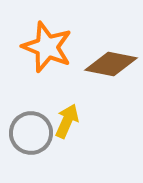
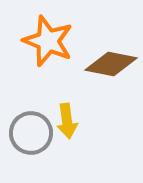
orange star: moved 1 px right, 6 px up
yellow arrow: rotated 148 degrees clockwise
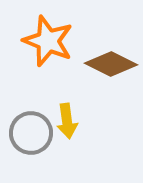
brown diamond: rotated 15 degrees clockwise
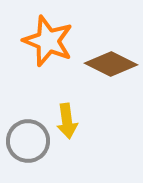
gray circle: moved 3 px left, 8 px down
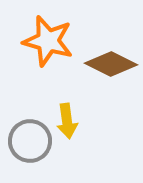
orange star: rotated 6 degrees counterclockwise
gray circle: moved 2 px right
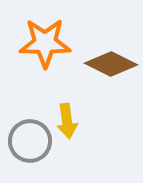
orange star: moved 3 px left, 2 px down; rotated 15 degrees counterclockwise
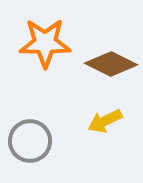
yellow arrow: moved 38 px right; rotated 72 degrees clockwise
